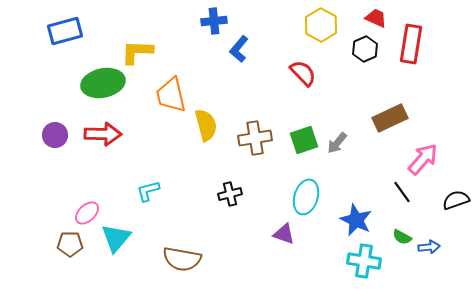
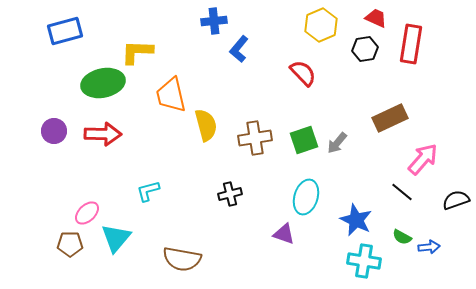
yellow hexagon: rotated 8 degrees clockwise
black hexagon: rotated 15 degrees clockwise
purple circle: moved 1 px left, 4 px up
black line: rotated 15 degrees counterclockwise
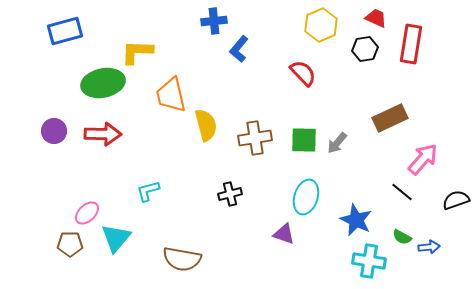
green square: rotated 20 degrees clockwise
cyan cross: moved 5 px right
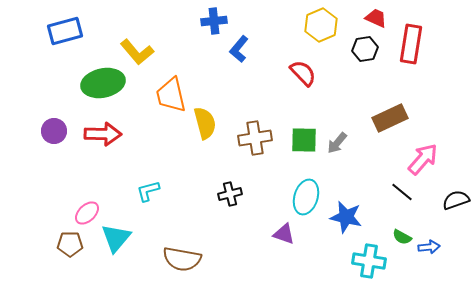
yellow L-shape: rotated 132 degrees counterclockwise
yellow semicircle: moved 1 px left, 2 px up
blue star: moved 10 px left, 3 px up; rotated 12 degrees counterclockwise
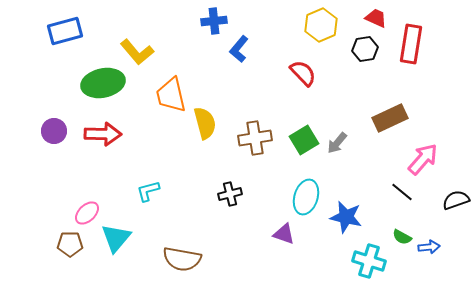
green square: rotated 32 degrees counterclockwise
cyan cross: rotated 8 degrees clockwise
